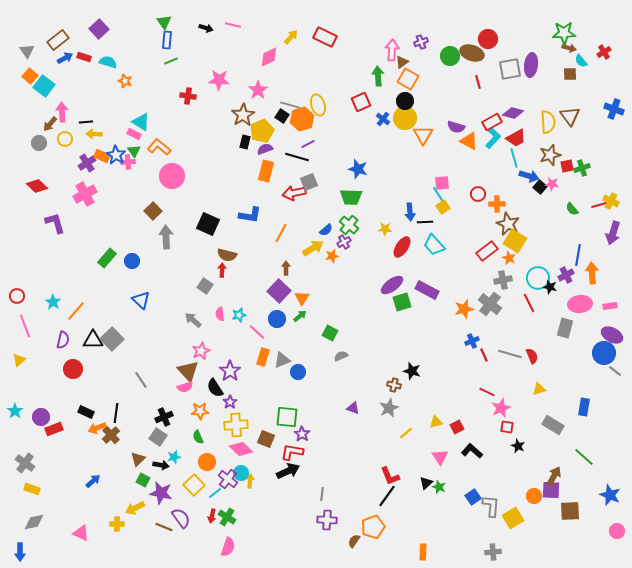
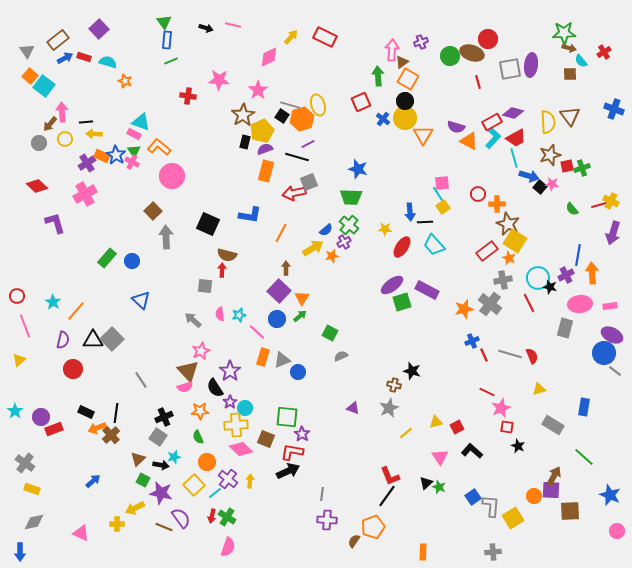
cyan triangle at (141, 122): rotated 12 degrees counterclockwise
pink cross at (128, 162): moved 4 px right; rotated 32 degrees clockwise
gray square at (205, 286): rotated 28 degrees counterclockwise
cyan circle at (241, 473): moved 4 px right, 65 px up
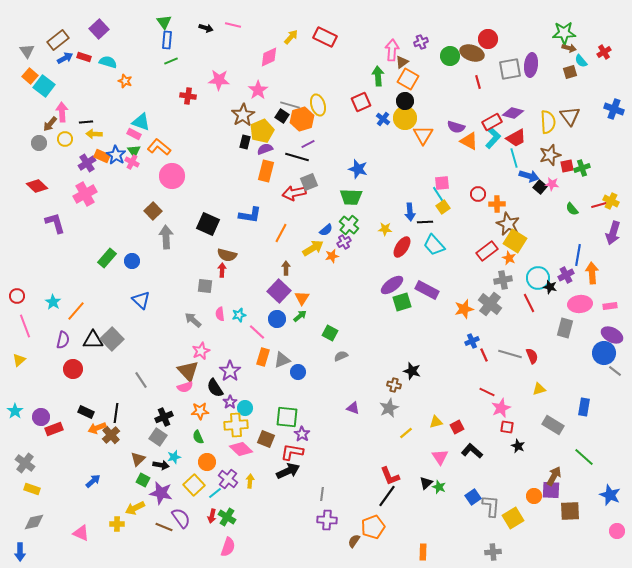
brown square at (570, 74): moved 2 px up; rotated 16 degrees counterclockwise
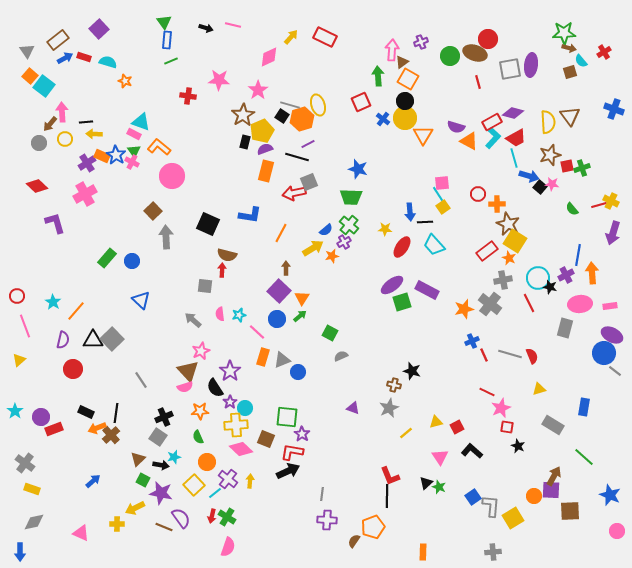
brown ellipse at (472, 53): moved 3 px right
black line at (387, 496): rotated 35 degrees counterclockwise
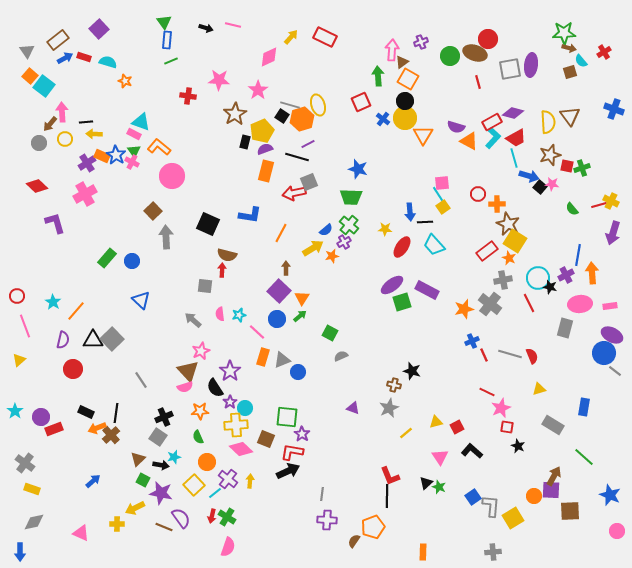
brown star at (243, 115): moved 8 px left, 1 px up
red square at (567, 166): rotated 24 degrees clockwise
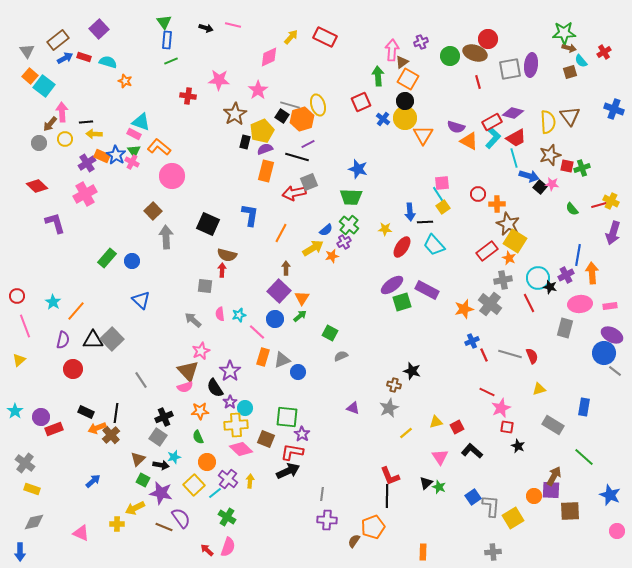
blue L-shape at (250, 215): rotated 90 degrees counterclockwise
blue circle at (277, 319): moved 2 px left
red arrow at (212, 516): moved 5 px left, 34 px down; rotated 120 degrees clockwise
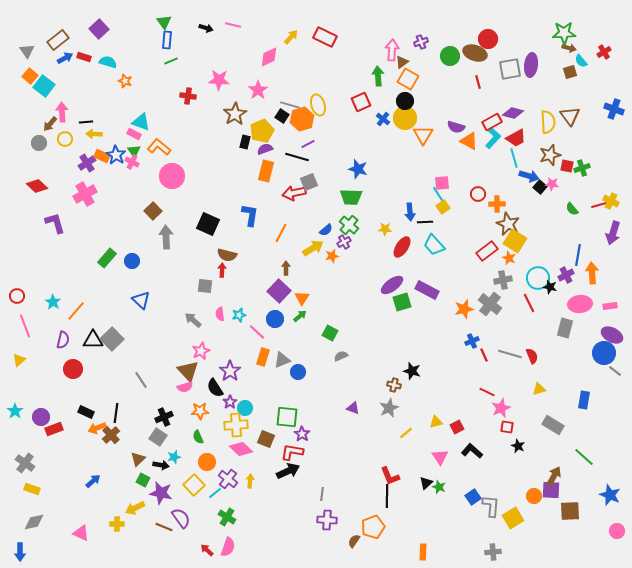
blue rectangle at (584, 407): moved 7 px up
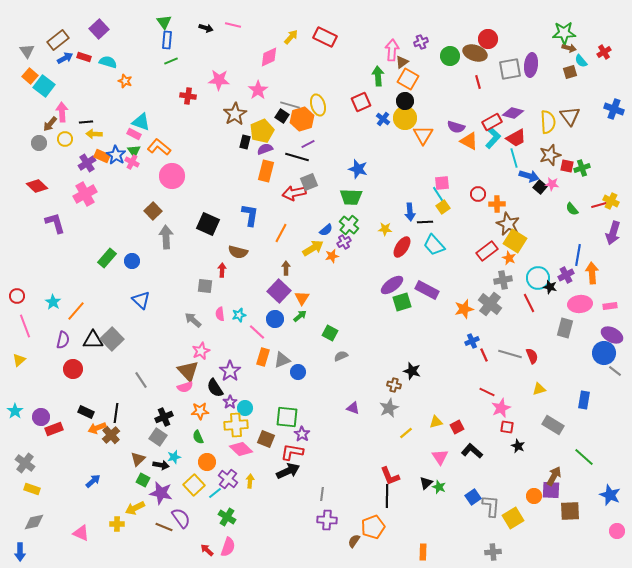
brown semicircle at (227, 255): moved 11 px right, 3 px up
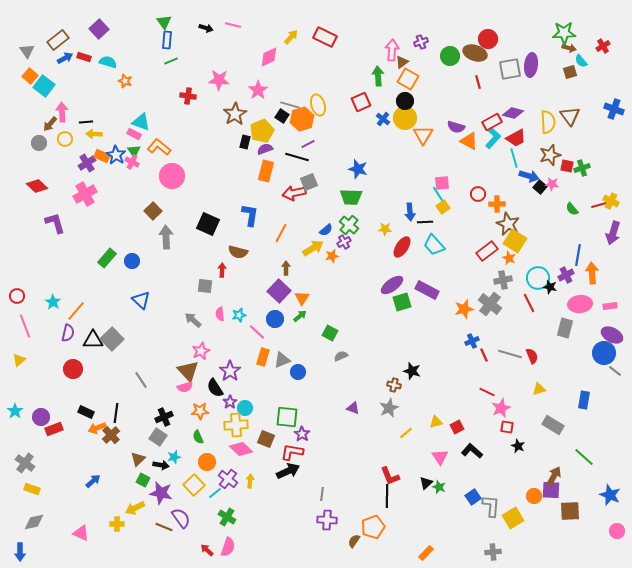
red cross at (604, 52): moved 1 px left, 6 px up
purple semicircle at (63, 340): moved 5 px right, 7 px up
orange rectangle at (423, 552): moved 3 px right, 1 px down; rotated 42 degrees clockwise
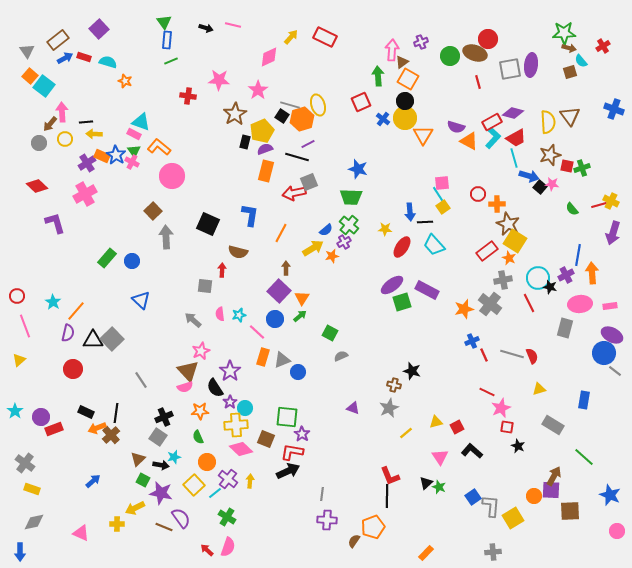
gray line at (510, 354): moved 2 px right
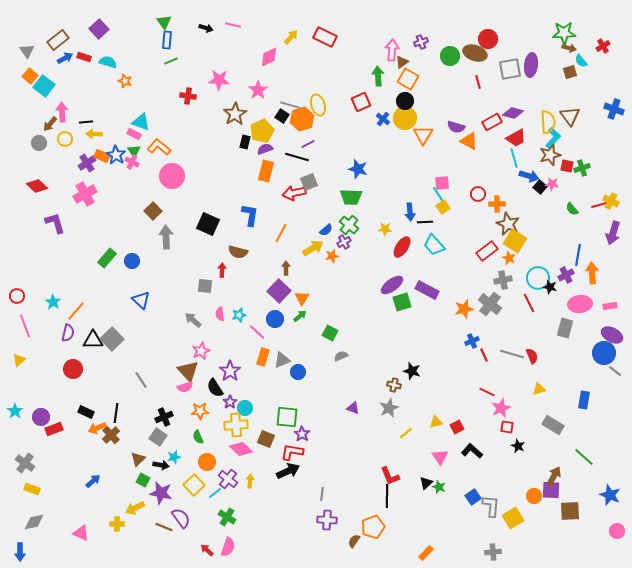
cyan L-shape at (493, 138): moved 60 px right
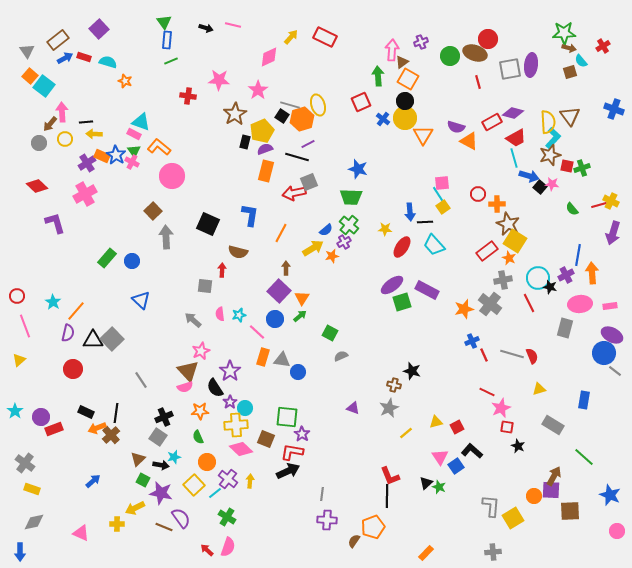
gray triangle at (282, 360): rotated 30 degrees clockwise
blue square at (473, 497): moved 17 px left, 31 px up
